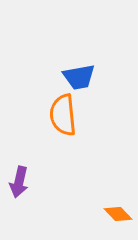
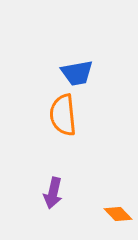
blue trapezoid: moved 2 px left, 4 px up
purple arrow: moved 34 px right, 11 px down
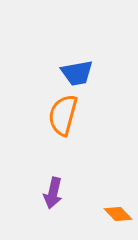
orange semicircle: rotated 21 degrees clockwise
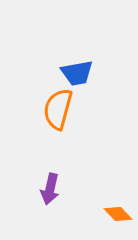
orange semicircle: moved 5 px left, 6 px up
purple arrow: moved 3 px left, 4 px up
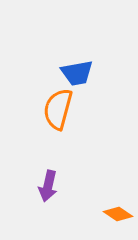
purple arrow: moved 2 px left, 3 px up
orange diamond: rotated 12 degrees counterclockwise
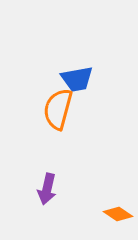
blue trapezoid: moved 6 px down
purple arrow: moved 1 px left, 3 px down
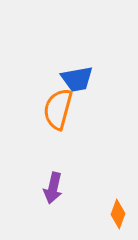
purple arrow: moved 6 px right, 1 px up
orange diamond: rotated 76 degrees clockwise
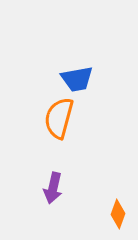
orange semicircle: moved 1 px right, 9 px down
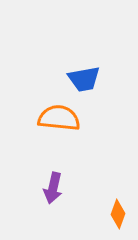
blue trapezoid: moved 7 px right
orange semicircle: rotated 81 degrees clockwise
